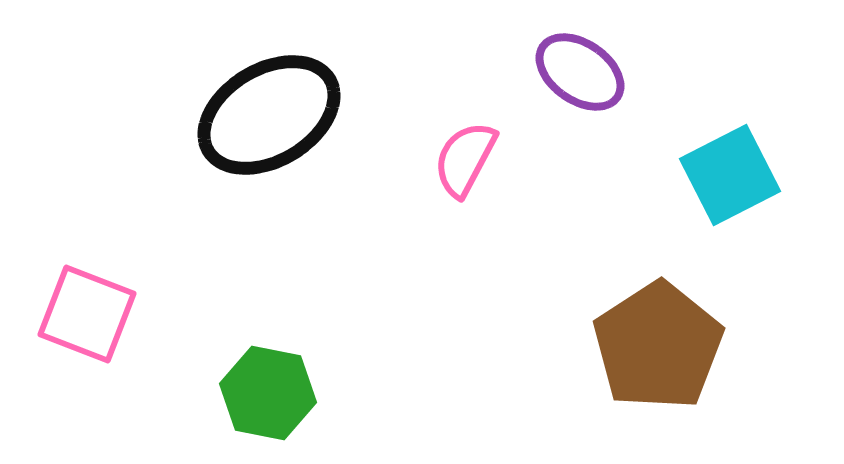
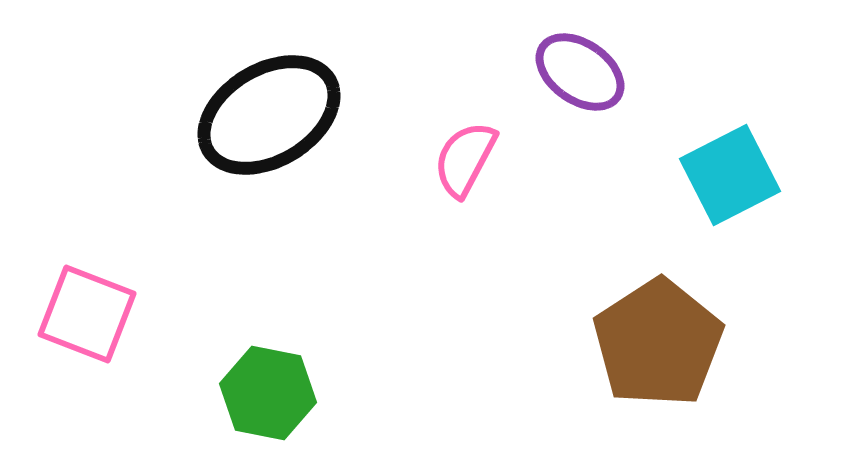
brown pentagon: moved 3 px up
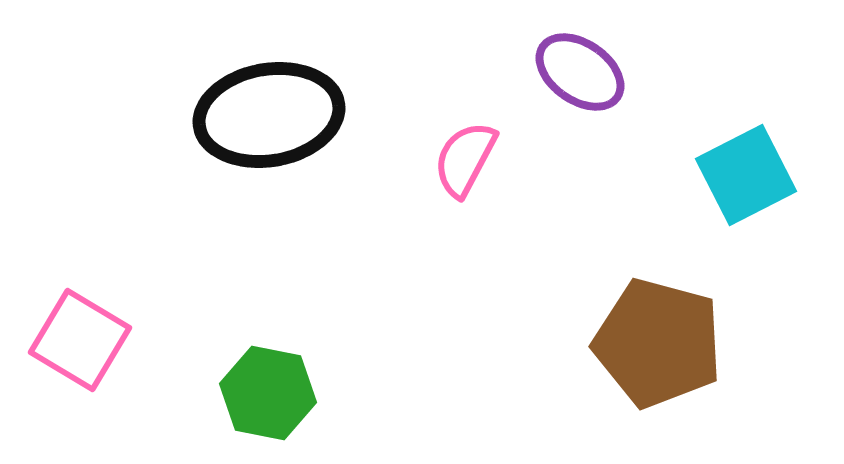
black ellipse: rotated 21 degrees clockwise
cyan square: moved 16 px right
pink square: moved 7 px left, 26 px down; rotated 10 degrees clockwise
brown pentagon: rotated 24 degrees counterclockwise
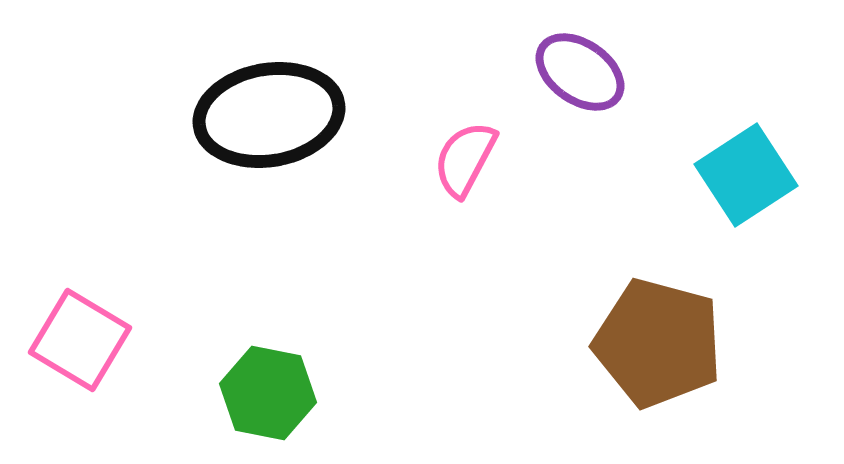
cyan square: rotated 6 degrees counterclockwise
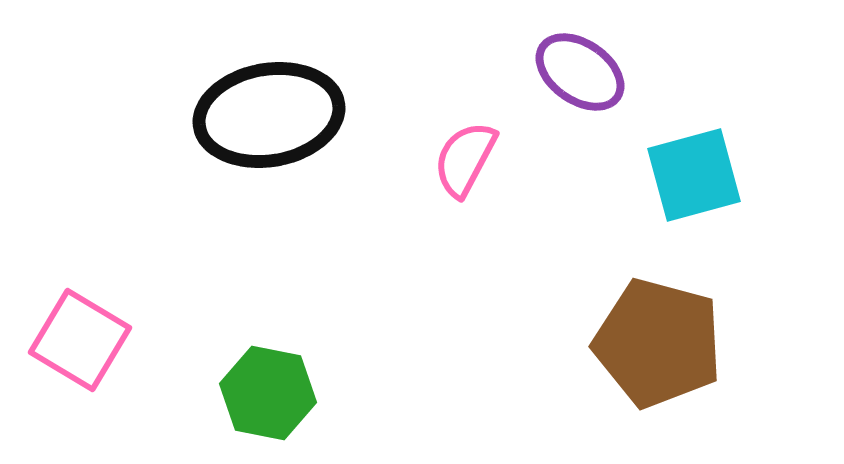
cyan square: moved 52 px left; rotated 18 degrees clockwise
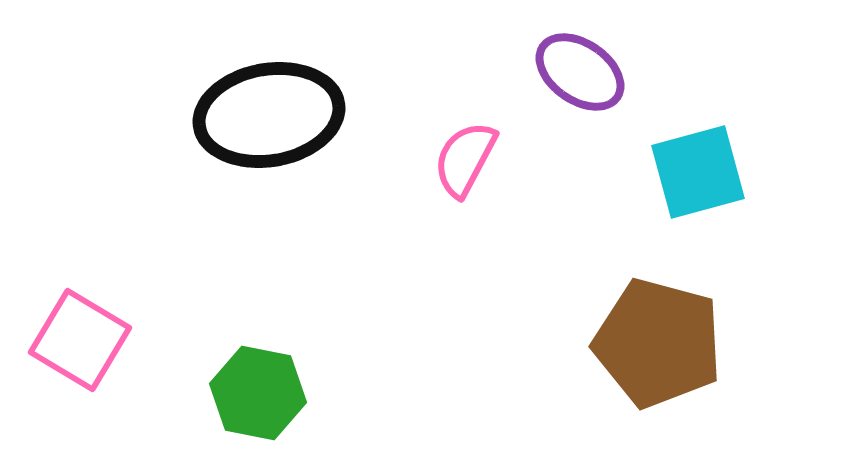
cyan square: moved 4 px right, 3 px up
green hexagon: moved 10 px left
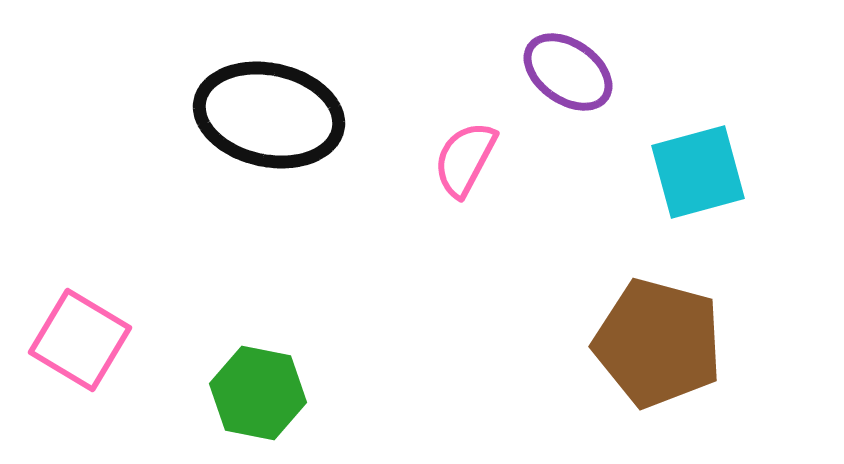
purple ellipse: moved 12 px left
black ellipse: rotated 22 degrees clockwise
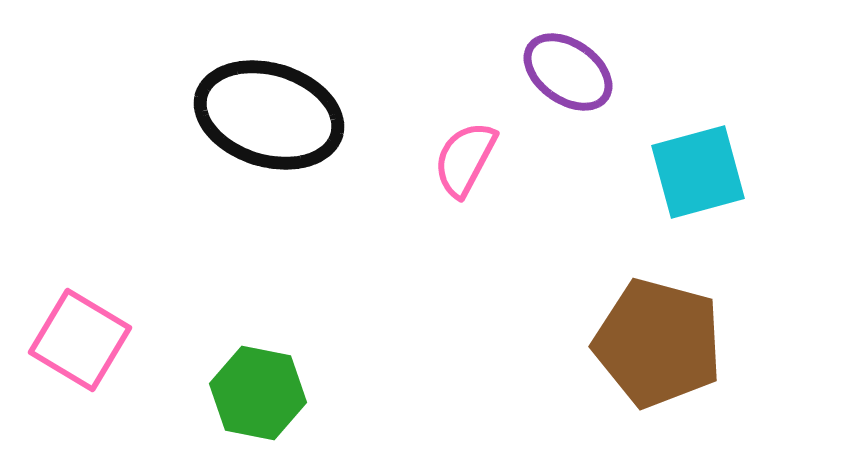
black ellipse: rotated 5 degrees clockwise
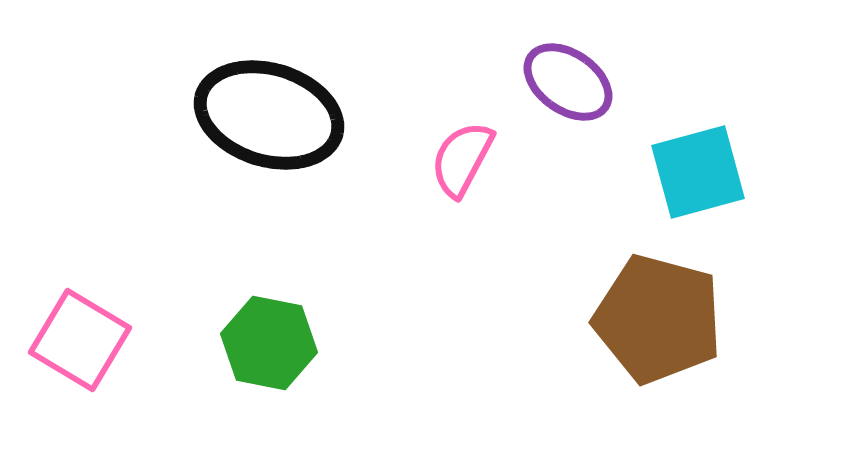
purple ellipse: moved 10 px down
pink semicircle: moved 3 px left
brown pentagon: moved 24 px up
green hexagon: moved 11 px right, 50 px up
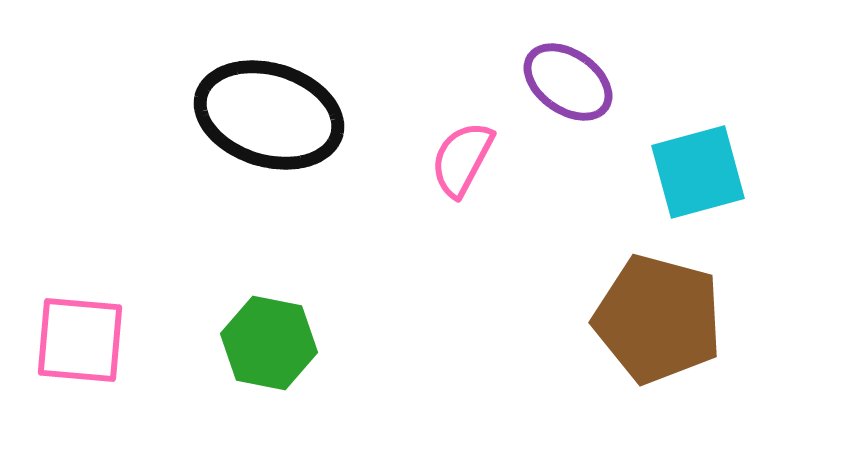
pink square: rotated 26 degrees counterclockwise
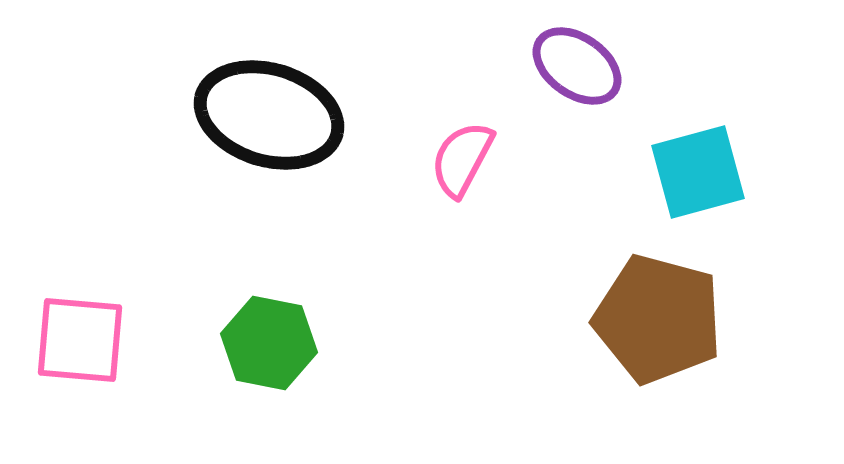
purple ellipse: moved 9 px right, 16 px up
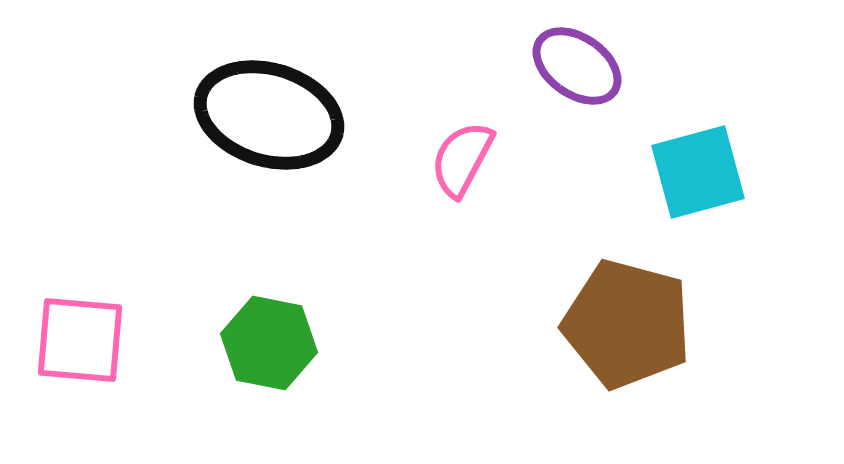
brown pentagon: moved 31 px left, 5 px down
